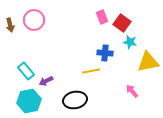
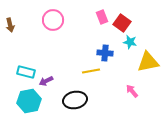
pink circle: moved 19 px right
cyan rectangle: moved 1 px down; rotated 36 degrees counterclockwise
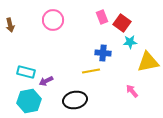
cyan star: rotated 16 degrees counterclockwise
blue cross: moved 2 px left
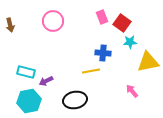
pink circle: moved 1 px down
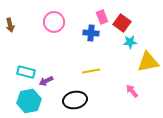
pink circle: moved 1 px right, 1 px down
blue cross: moved 12 px left, 20 px up
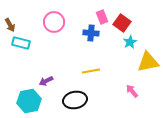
brown arrow: rotated 16 degrees counterclockwise
cyan star: rotated 24 degrees counterclockwise
cyan rectangle: moved 5 px left, 29 px up
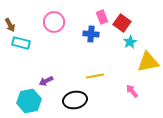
blue cross: moved 1 px down
yellow line: moved 4 px right, 5 px down
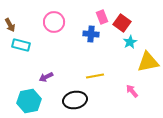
cyan rectangle: moved 2 px down
purple arrow: moved 4 px up
